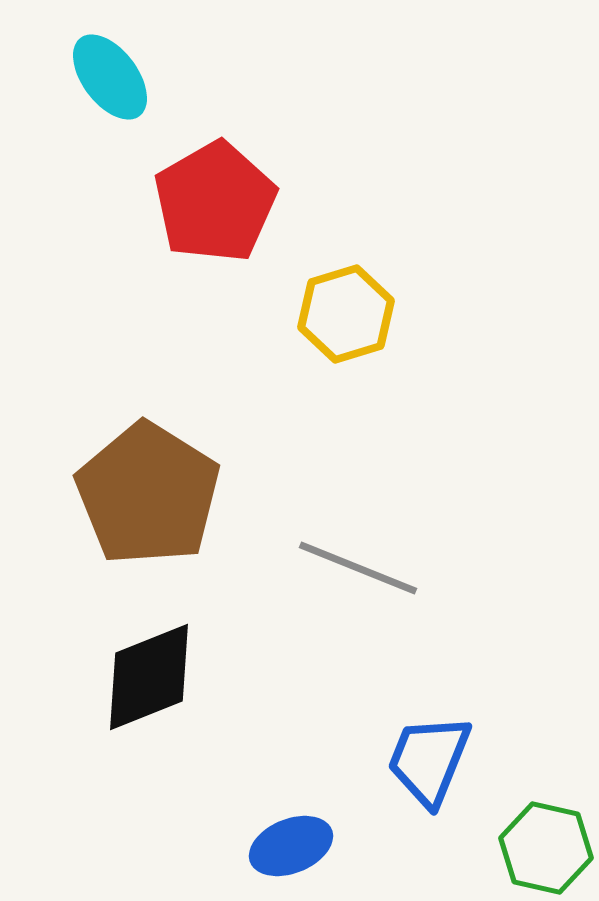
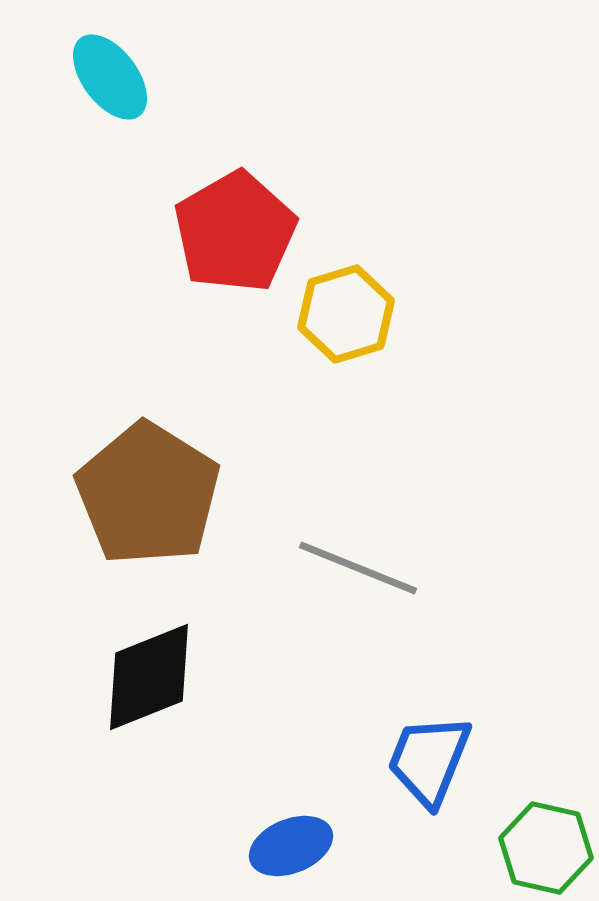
red pentagon: moved 20 px right, 30 px down
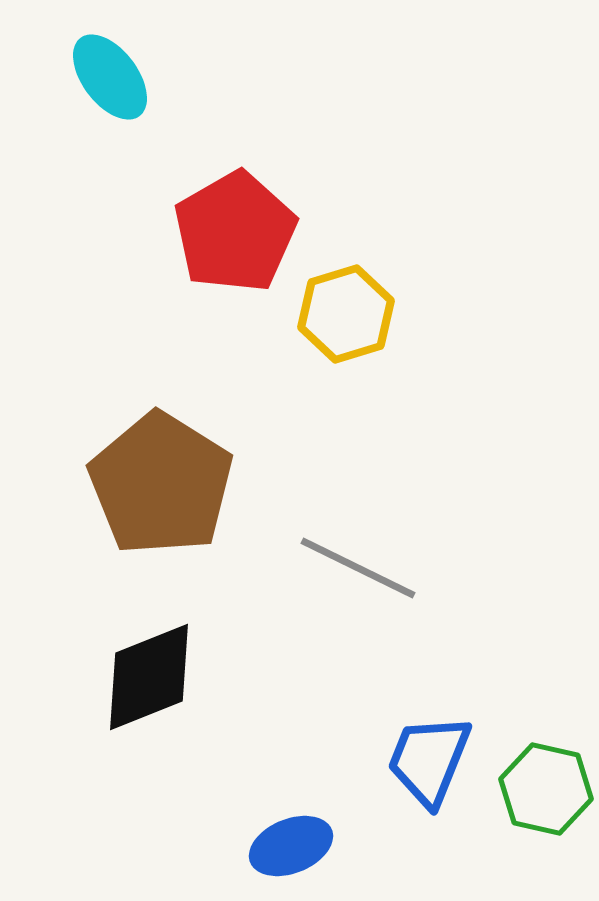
brown pentagon: moved 13 px right, 10 px up
gray line: rotated 4 degrees clockwise
green hexagon: moved 59 px up
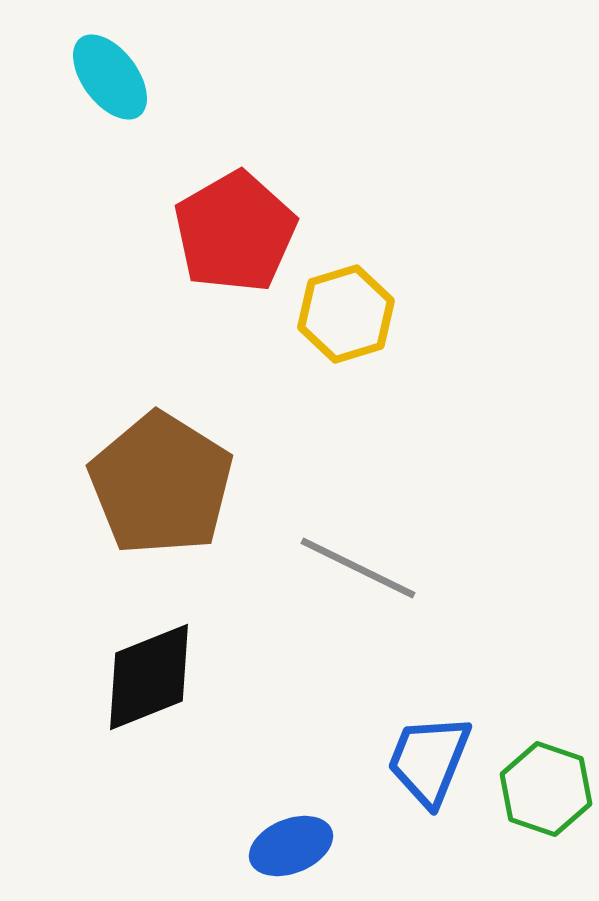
green hexagon: rotated 6 degrees clockwise
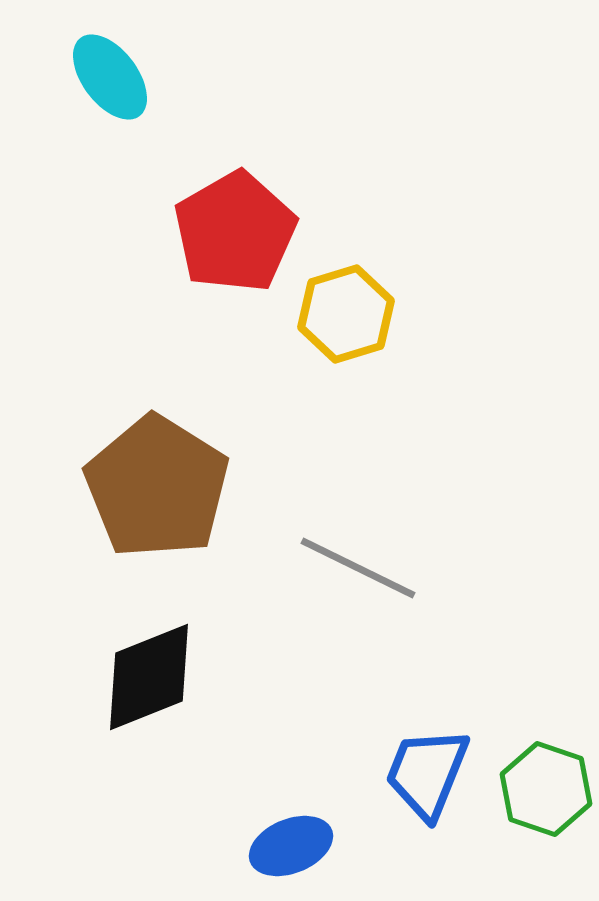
brown pentagon: moved 4 px left, 3 px down
blue trapezoid: moved 2 px left, 13 px down
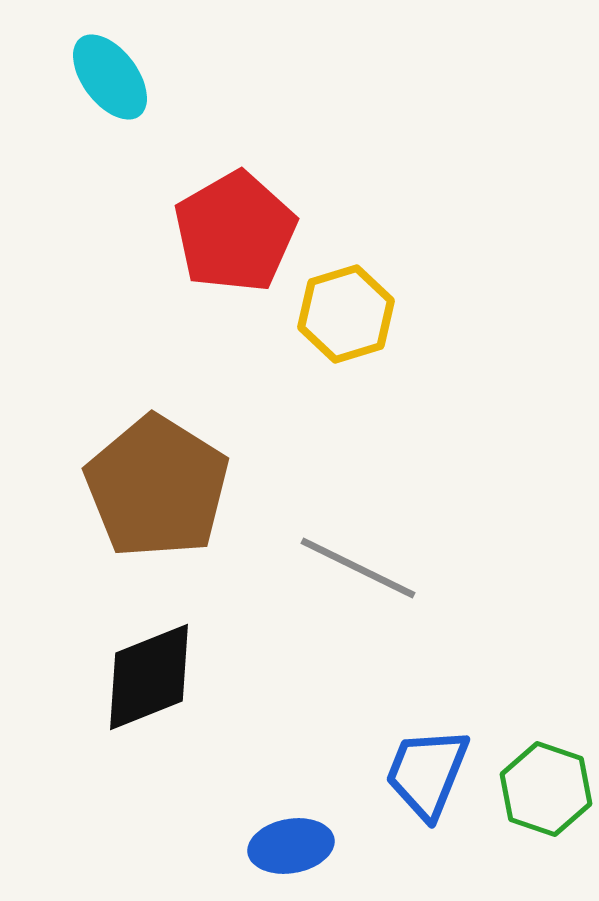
blue ellipse: rotated 12 degrees clockwise
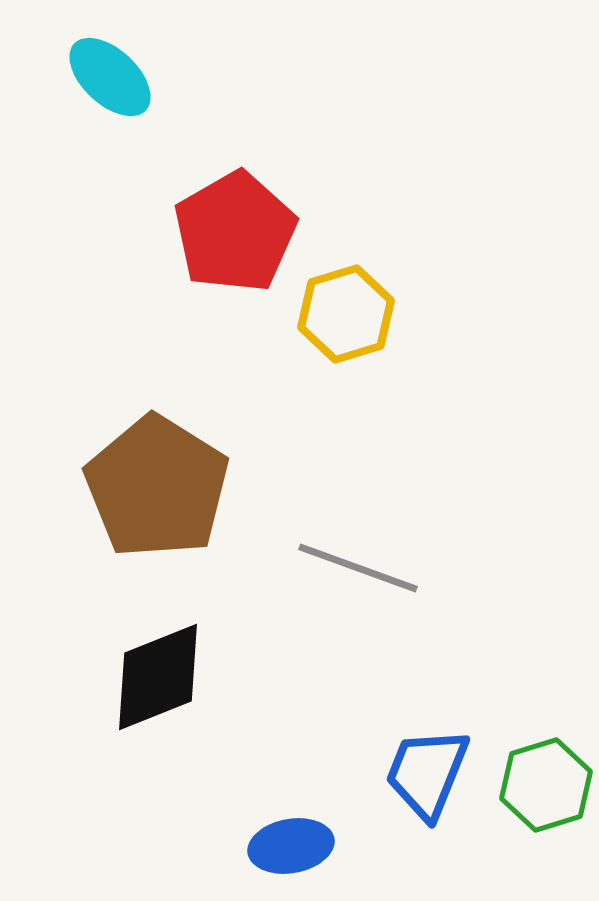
cyan ellipse: rotated 10 degrees counterclockwise
gray line: rotated 6 degrees counterclockwise
black diamond: moved 9 px right
green hexagon: moved 4 px up; rotated 24 degrees clockwise
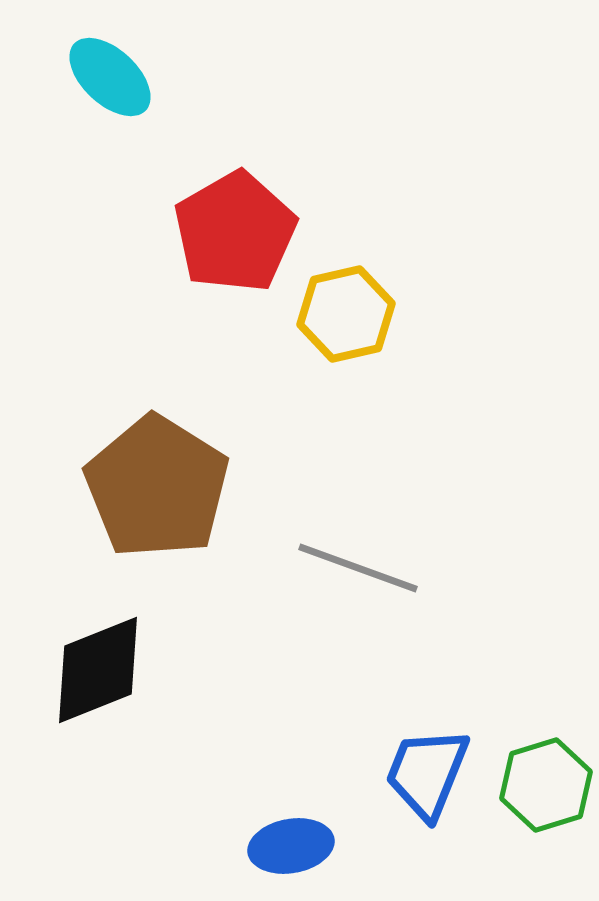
yellow hexagon: rotated 4 degrees clockwise
black diamond: moved 60 px left, 7 px up
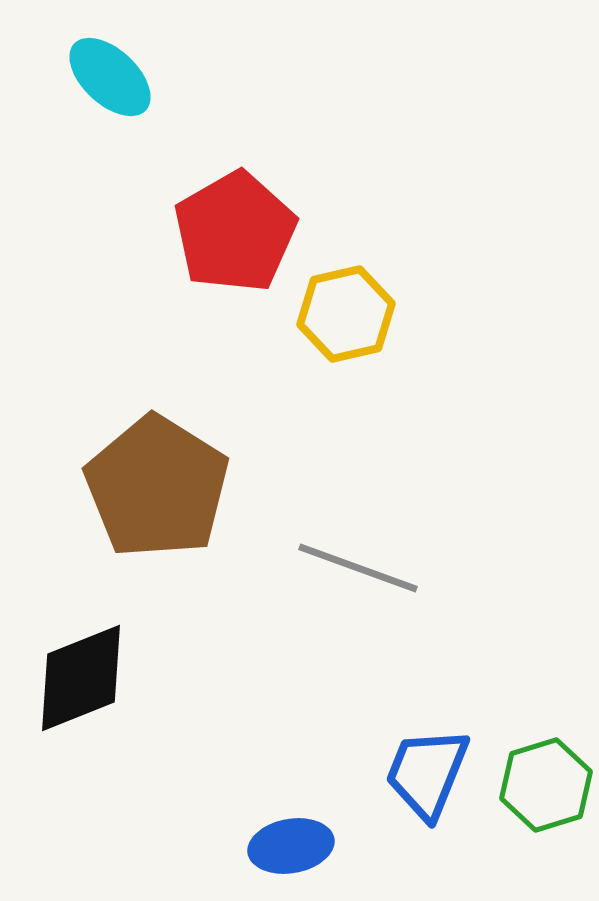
black diamond: moved 17 px left, 8 px down
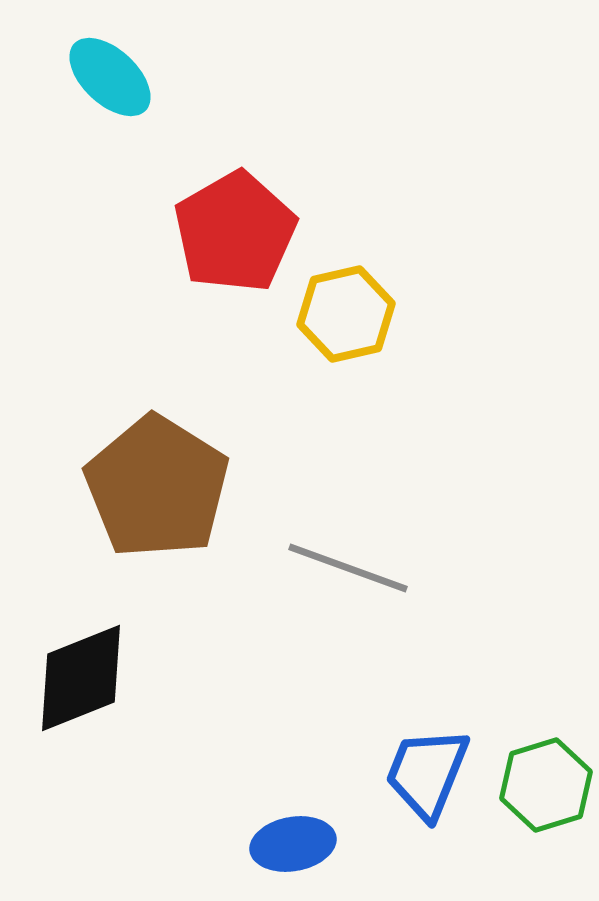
gray line: moved 10 px left
blue ellipse: moved 2 px right, 2 px up
